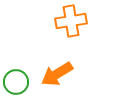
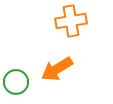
orange arrow: moved 5 px up
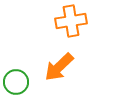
orange arrow: moved 2 px right, 2 px up; rotated 12 degrees counterclockwise
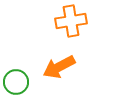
orange arrow: rotated 16 degrees clockwise
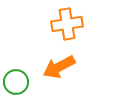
orange cross: moved 4 px left, 3 px down
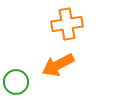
orange arrow: moved 1 px left, 2 px up
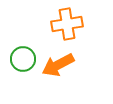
green circle: moved 7 px right, 23 px up
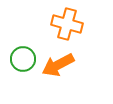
orange cross: rotated 24 degrees clockwise
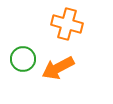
orange arrow: moved 3 px down
